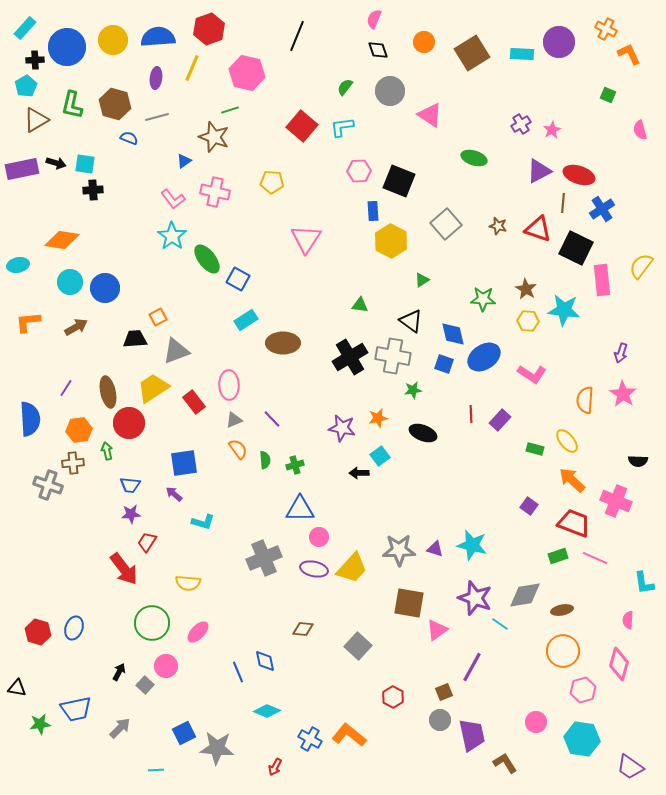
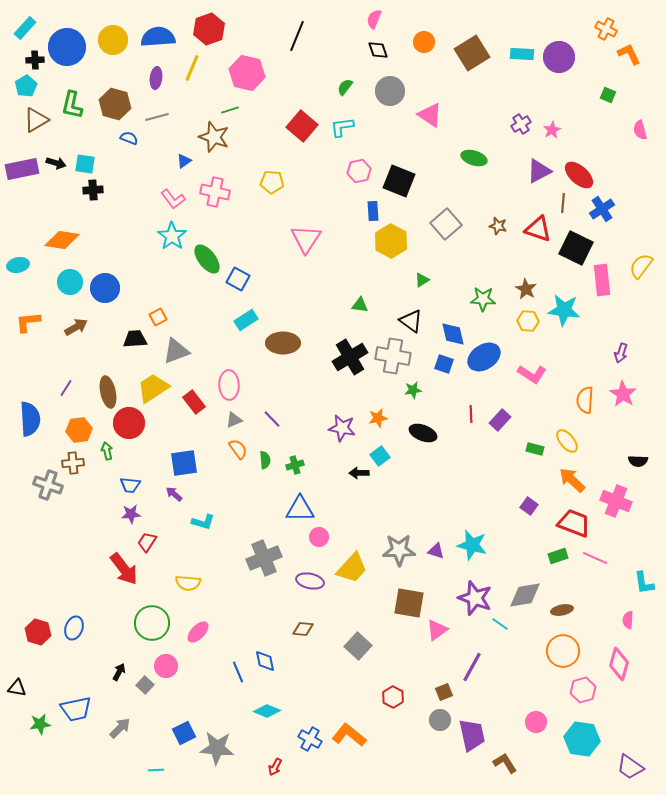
purple circle at (559, 42): moved 15 px down
pink hexagon at (359, 171): rotated 10 degrees counterclockwise
red ellipse at (579, 175): rotated 24 degrees clockwise
purple triangle at (435, 549): moved 1 px right, 2 px down
purple ellipse at (314, 569): moved 4 px left, 12 px down
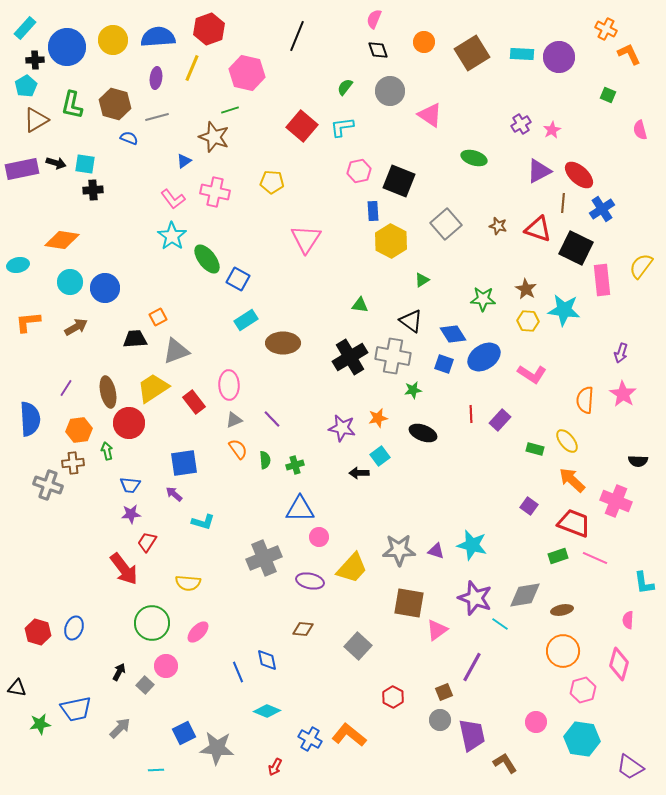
blue diamond at (453, 334): rotated 20 degrees counterclockwise
blue diamond at (265, 661): moved 2 px right, 1 px up
